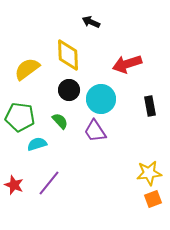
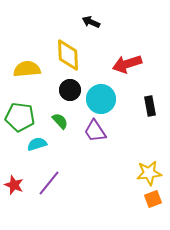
yellow semicircle: rotated 32 degrees clockwise
black circle: moved 1 px right
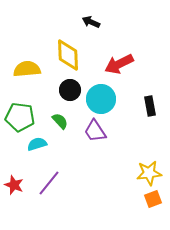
red arrow: moved 8 px left; rotated 8 degrees counterclockwise
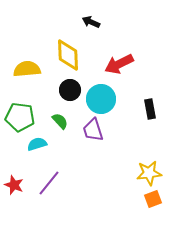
black rectangle: moved 3 px down
purple trapezoid: moved 2 px left, 1 px up; rotated 15 degrees clockwise
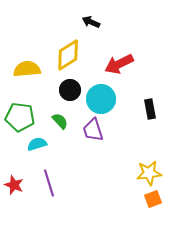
yellow diamond: rotated 60 degrees clockwise
purple line: rotated 56 degrees counterclockwise
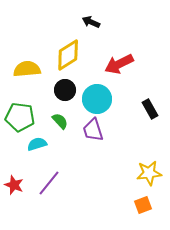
black circle: moved 5 px left
cyan circle: moved 4 px left
black rectangle: rotated 18 degrees counterclockwise
purple line: rotated 56 degrees clockwise
orange square: moved 10 px left, 6 px down
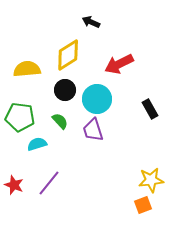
yellow star: moved 2 px right, 7 px down
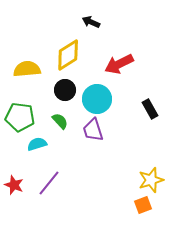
yellow star: rotated 10 degrees counterclockwise
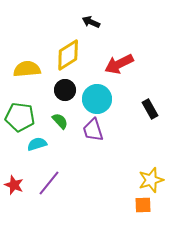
orange square: rotated 18 degrees clockwise
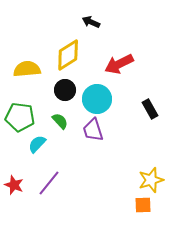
cyan semicircle: rotated 30 degrees counterclockwise
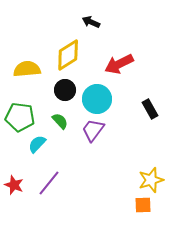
purple trapezoid: rotated 55 degrees clockwise
